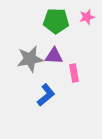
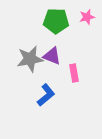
purple triangle: moved 2 px left; rotated 18 degrees clockwise
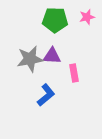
green pentagon: moved 1 px left, 1 px up
purple triangle: rotated 18 degrees counterclockwise
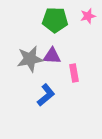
pink star: moved 1 px right, 1 px up
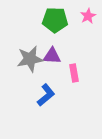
pink star: rotated 14 degrees counterclockwise
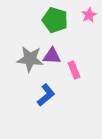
pink star: moved 1 px right, 1 px up
green pentagon: rotated 15 degrees clockwise
gray star: rotated 16 degrees clockwise
pink rectangle: moved 3 px up; rotated 12 degrees counterclockwise
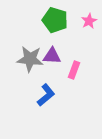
pink star: moved 6 px down
pink rectangle: rotated 42 degrees clockwise
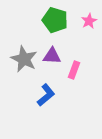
gray star: moved 6 px left; rotated 20 degrees clockwise
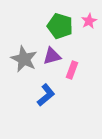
green pentagon: moved 5 px right, 6 px down
purple triangle: rotated 18 degrees counterclockwise
pink rectangle: moved 2 px left
